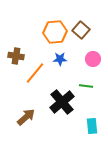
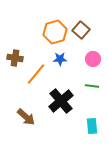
orange hexagon: rotated 10 degrees counterclockwise
brown cross: moved 1 px left, 2 px down
orange line: moved 1 px right, 1 px down
green line: moved 6 px right
black cross: moved 1 px left, 1 px up
brown arrow: rotated 84 degrees clockwise
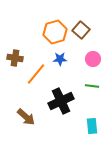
black cross: rotated 15 degrees clockwise
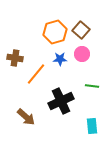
pink circle: moved 11 px left, 5 px up
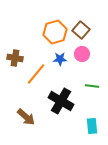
black cross: rotated 35 degrees counterclockwise
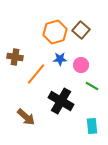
pink circle: moved 1 px left, 11 px down
brown cross: moved 1 px up
green line: rotated 24 degrees clockwise
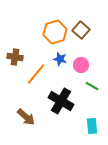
blue star: rotated 16 degrees clockwise
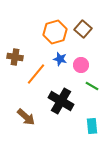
brown square: moved 2 px right, 1 px up
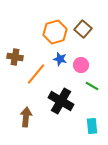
brown arrow: rotated 126 degrees counterclockwise
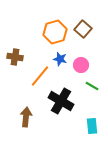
orange line: moved 4 px right, 2 px down
